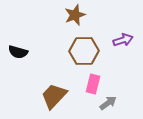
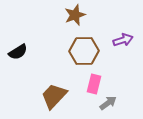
black semicircle: rotated 48 degrees counterclockwise
pink rectangle: moved 1 px right
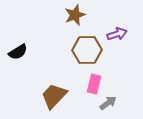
purple arrow: moved 6 px left, 6 px up
brown hexagon: moved 3 px right, 1 px up
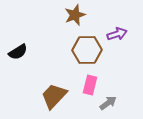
pink rectangle: moved 4 px left, 1 px down
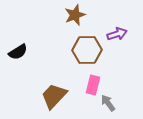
pink rectangle: moved 3 px right
gray arrow: rotated 90 degrees counterclockwise
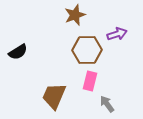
pink rectangle: moved 3 px left, 4 px up
brown trapezoid: rotated 20 degrees counterclockwise
gray arrow: moved 1 px left, 1 px down
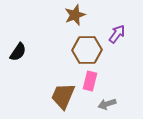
purple arrow: rotated 36 degrees counterclockwise
black semicircle: rotated 24 degrees counterclockwise
brown trapezoid: moved 9 px right
gray arrow: rotated 72 degrees counterclockwise
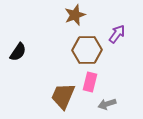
pink rectangle: moved 1 px down
